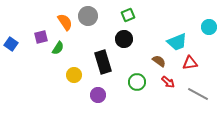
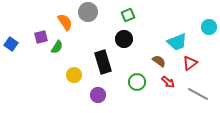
gray circle: moved 4 px up
green semicircle: moved 1 px left, 1 px up
red triangle: rotated 28 degrees counterclockwise
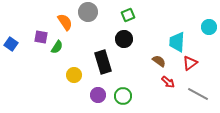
purple square: rotated 24 degrees clockwise
cyan trapezoid: rotated 115 degrees clockwise
green circle: moved 14 px left, 14 px down
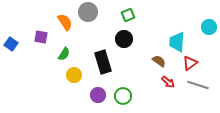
green semicircle: moved 7 px right, 7 px down
gray line: moved 9 px up; rotated 10 degrees counterclockwise
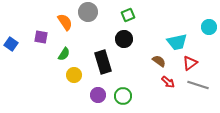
cyan trapezoid: rotated 105 degrees counterclockwise
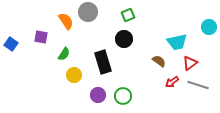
orange semicircle: moved 1 px right, 1 px up
red arrow: moved 4 px right; rotated 104 degrees clockwise
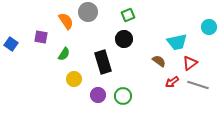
yellow circle: moved 4 px down
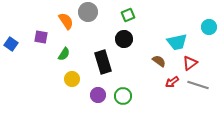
yellow circle: moved 2 px left
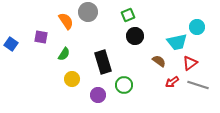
cyan circle: moved 12 px left
black circle: moved 11 px right, 3 px up
green circle: moved 1 px right, 11 px up
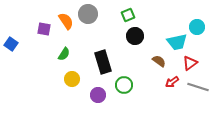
gray circle: moved 2 px down
purple square: moved 3 px right, 8 px up
gray line: moved 2 px down
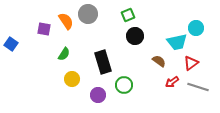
cyan circle: moved 1 px left, 1 px down
red triangle: moved 1 px right
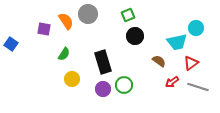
purple circle: moved 5 px right, 6 px up
